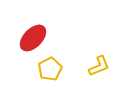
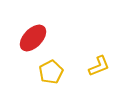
yellow pentagon: moved 1 px right, 3 px down
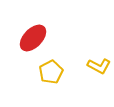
yellow L-shape: rotated 50 degrees clockwise
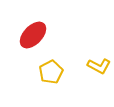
red ellipse: moved 3 px up
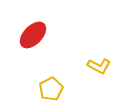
yellow pentagon: moved 17 px down
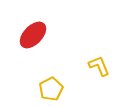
yellow L-shape: rotated 140 degrees counterclockwise
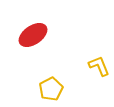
red ellipse: rotated 12 degrees clockwise
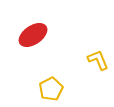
yellow L-shape: moved 1 px left, 6 px up
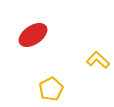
yellow L-shape: rotated 25 degrees counterclockwise
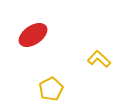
yellow L-shape: moved 1 px right, 1 px up
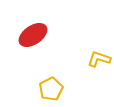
yellow L-shape: rotated 25 degrees counterclockwise
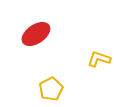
red ellipse: moved 3 px right, 1 px up
